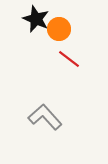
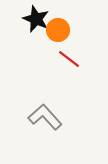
orange circle: moved 1 px left, 1 px down
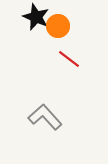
black star: moved 2 px up
orange circle: moved 4 px up
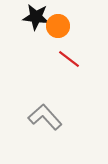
black star: rotated 16 degrees counterclockwise
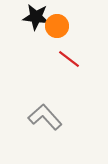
orange circle: moved 1 px left
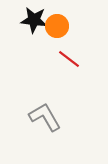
black star: moved 2 px left, 3 px down
gray L-shape: rotated 12 degrees clockwise
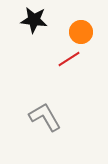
orange circle: moved 24 px right, 6 px down
red line: rotated 70 degrees counterclockwise
